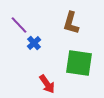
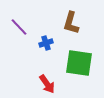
purple line: moved 2 px down
blue cross: moved 12 px right; rotated 24 degrees clockwise
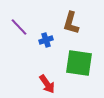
blue cross: moved 3 px up
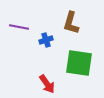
purple line: rotated 36 degrees counterclockwise
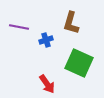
green square: rotated 16 degrees clockwise
